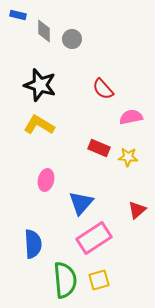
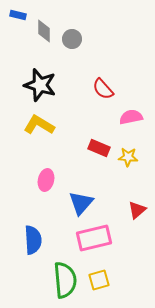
pink rectangle: rotated 20 degrees clockwise
blue semicircle: moved 4 px up
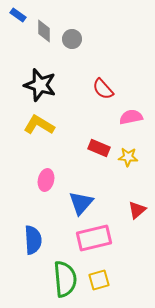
blue rectangle: rotated 21 degrees clockwise
green semicircle: moved 1 px up
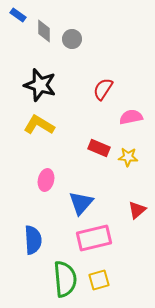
red semicircle: rotated 75 degrees clockwise
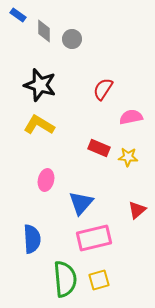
blue semicircle: moved 1 px left, 1 px up
